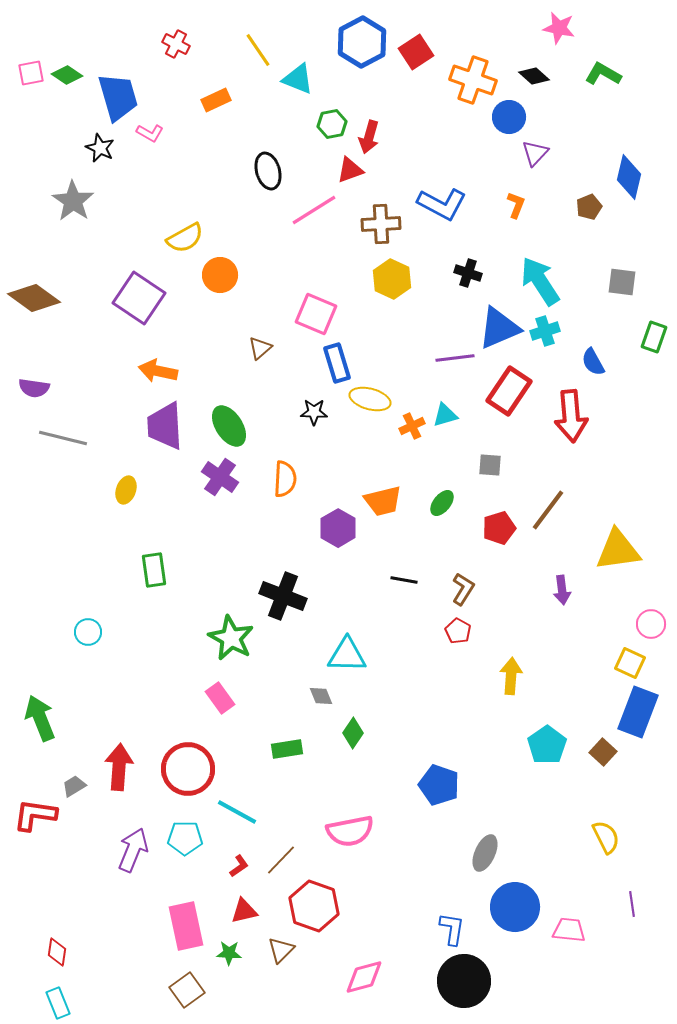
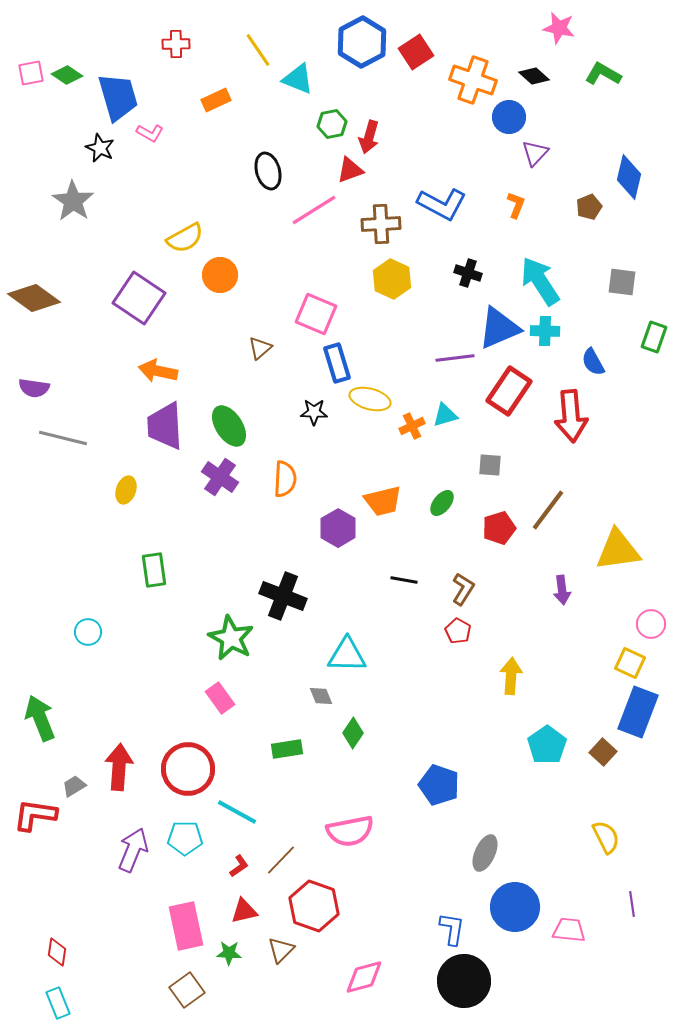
red cross at (176, 44): rotated 28 degrees counterclockwise
cyan cross at (545, 331): rotated 20 degrees clockwise
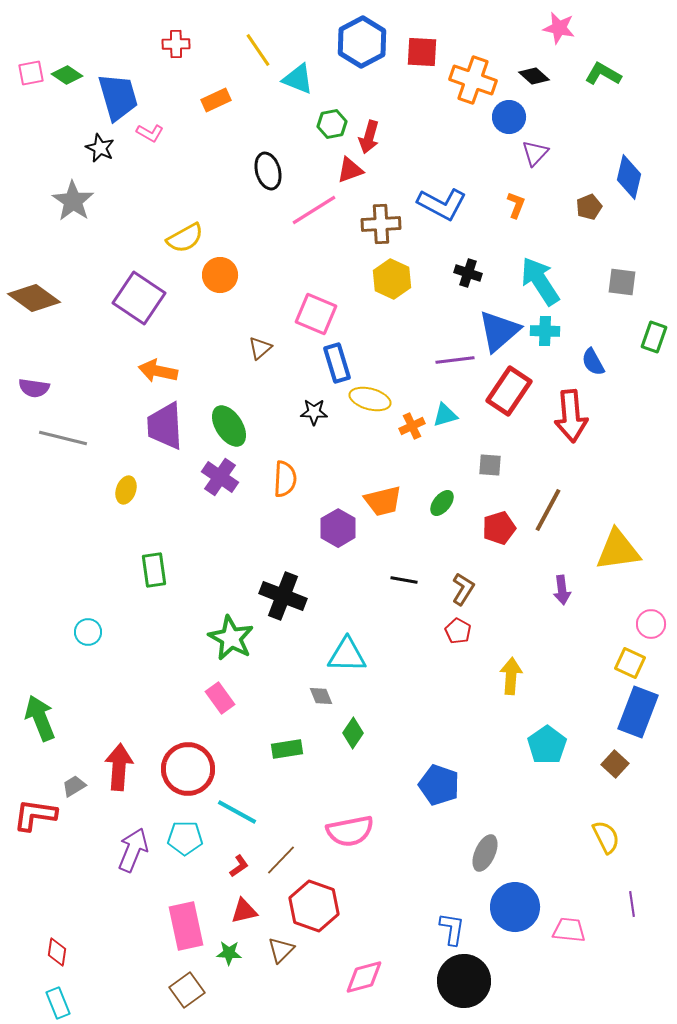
red square at (416, 52): moved 6 px right; rotated 36 degrees clockwise
blue triangle at (499, 328): moved 3 px down; rotated 18 degrees counterclockwise
purple line at (455, 358): moved 2 px down
brown line at (548, 510): rotated 9 degrees counterclockwise
brown square at (603, 752): moved 12 px right, 12 px down
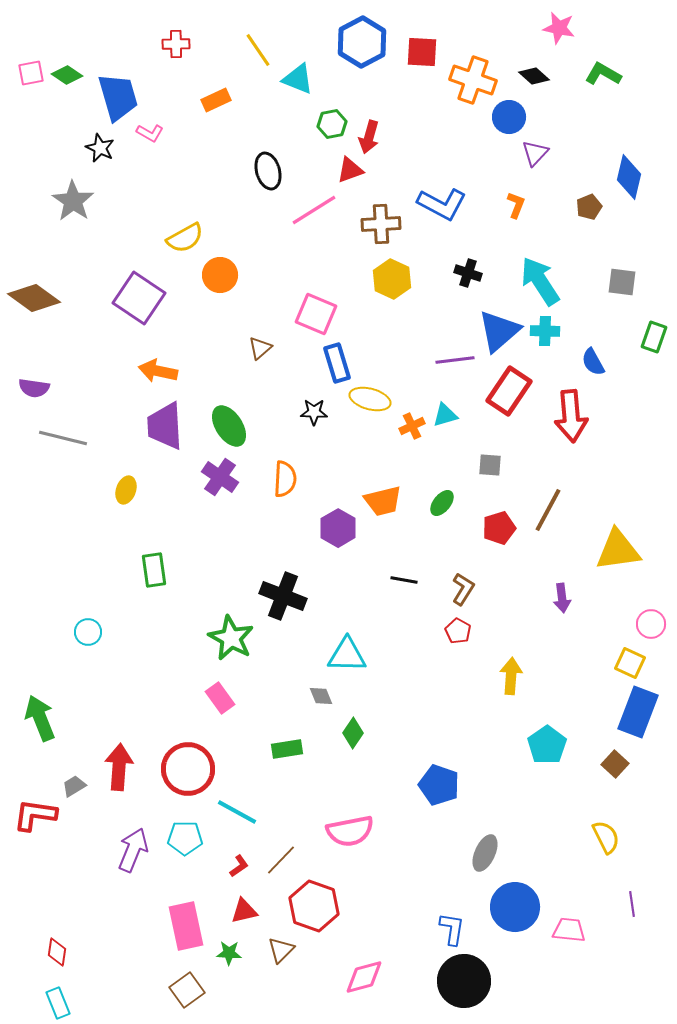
purple arrow at (562, 590): moved 8 px down
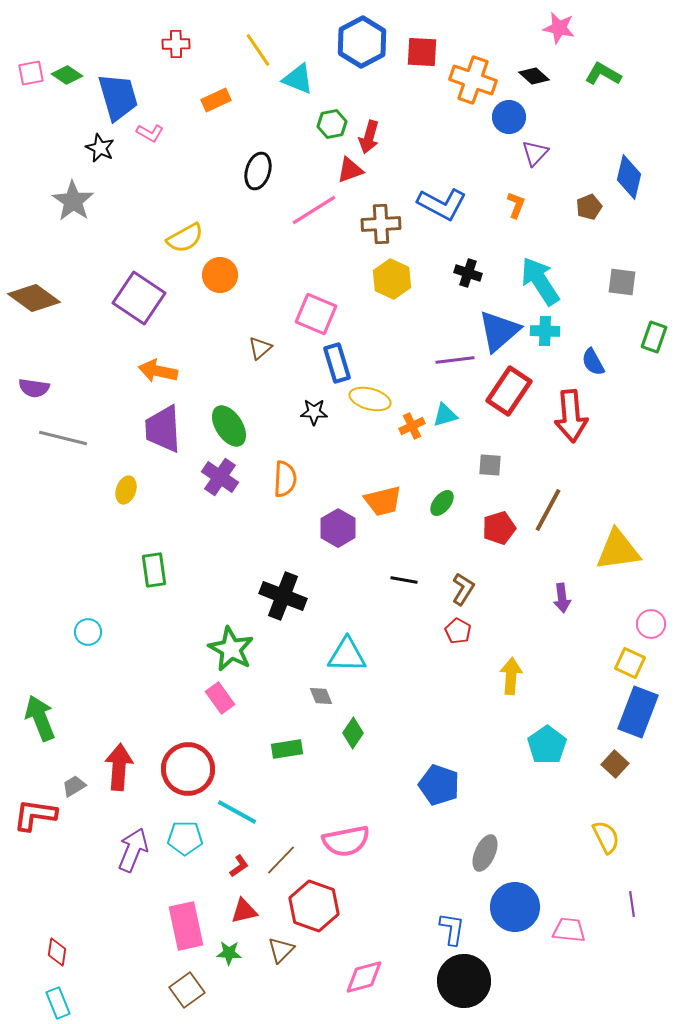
black ellipse at (268, 171): moved 10 px left; rotated 33 degrees clockwise
purple trapezoid at (165, 426): moved 2 px left, 3 px down
green star at (231, 638): moved 11 px down
pink semicircle at (350, 831): moved 4 px left, 10 px down
